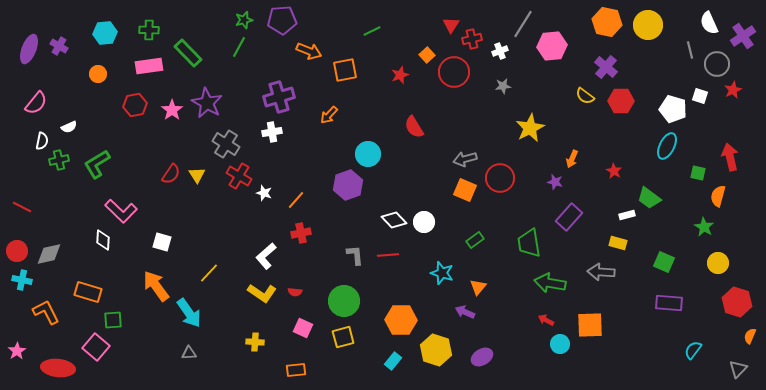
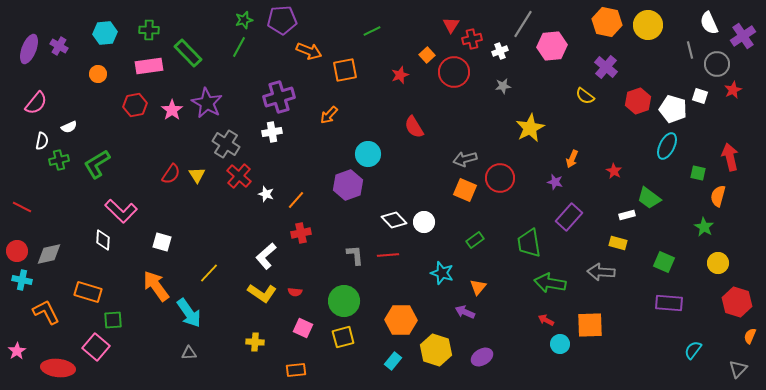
red hexagon at (621, 101): moved 17 px right; rotated 20 degrees counterclockwise
red cross at (239, 176): rotated 10 degrees clockwise
white star at (264, 193): moved 2 px right, 1 px down
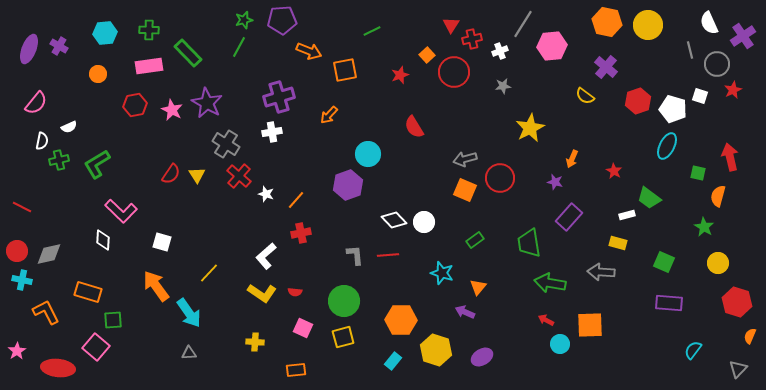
pink star at (172, 110): rotated 10 degrees counterclockwise
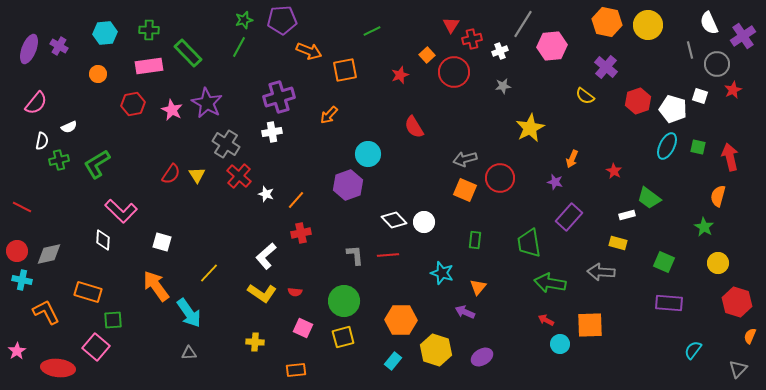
red hexagon at (135, 105): moved 2 px left, 1 px up
green square at (698, 173): moved 26 px up
green rectangle at (475, 240): rotated 48 degrees counterclockwise
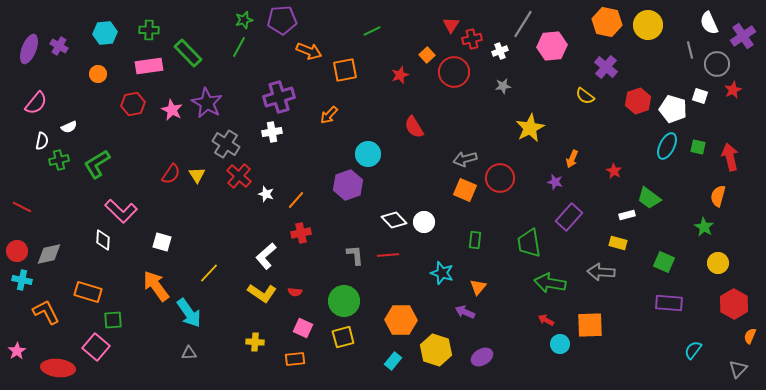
red hexagon at (737, 302): moved 3 px left, 2 px down; rotated 12 degrees clockwise
orange rectangle at (296, 370): moved 1 px left, 11 px up
